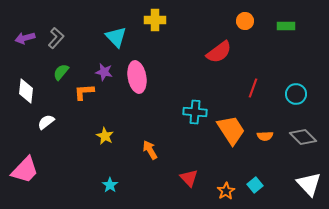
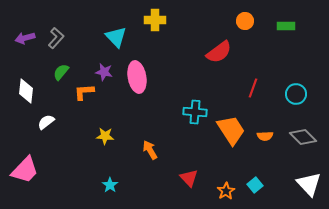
yellow star: rotated 24 degrees counterclockwise
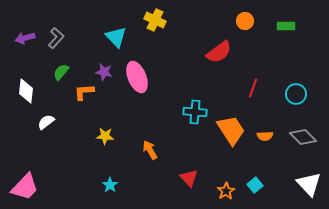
yellow cross: rotated 25 degrees clockwise
pink ellipse: rotated 12 degrees counterclockwise
pink trapezoid: moved 17 px down
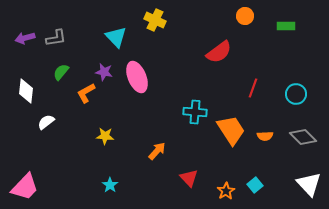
orange circle: moved 5 px up
gray L-shape: rotated 40 degrees clockwise
orange L-shape: moved 2 px right, 1 px down; rotated 25 degrees counterclockwise
orange arrow: moved 7 px right, 1 px down; rotated 72 degrees clockwise
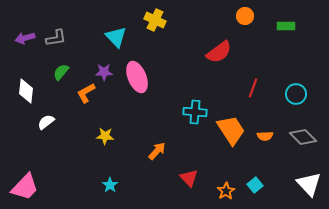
purple star: rotated 12 degrees counterclockwise
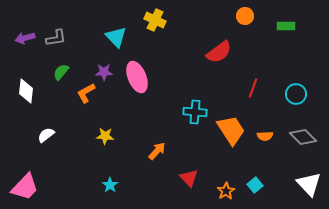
white semicircle: moved 13 px down
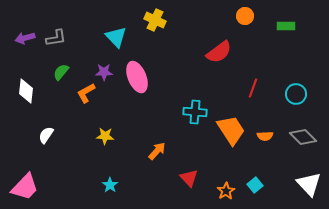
white semicircle: rotated 18 degrees counterclockwise
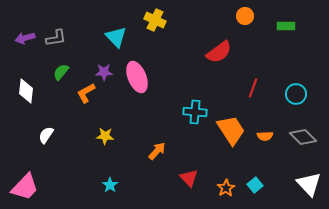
orange star: moved 3 px up
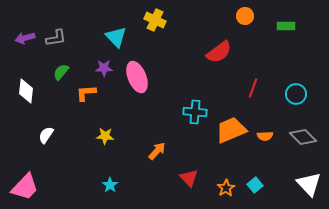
purple star: moved 4 px up
orange L-shape: rotated 25 degrees clockwise
orange trapezoid: rotated 80 degrees counterclockwise
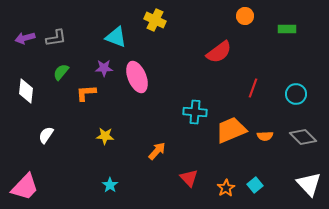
green rectangle: moved 1 px right, 3 px down
cyan triangle: rotated 25 degrees counterclockwise
